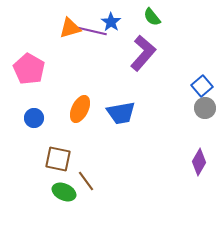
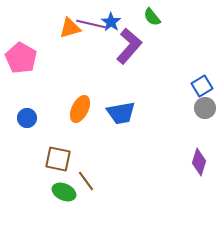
purple line: moved 1 px left, 7 px up
purple L-shape: moved 14 px left, 7 px up
pink pentagon: moved 8 px left, 11 px up
blue square: rotated 10 degrees clockwise
blue circle: moved 7 px left
purple diamond: rotated 12 degrees counterclockwise
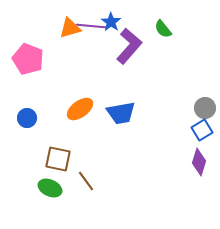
green semicircle: moved 11 px right, 12 px down
purple line: moved 2 px down; rotated 8 degrees counterclockwise
pink pentagon: moved 7 px right, 1 px down; rotated 8 degrees counterclockwise
blue square: moved 44 px down
orange ellipse: rotated 28 degrees clockwise
green ellipse: moved 14 px left, 4 px up
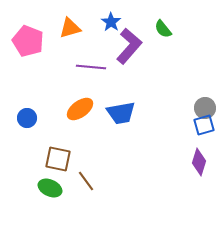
purple line: moved 41 px down
pink pentagon: moved 18 px up
blue square: moved 2 px right, 5 px up; rotated 15 degrees clockwise
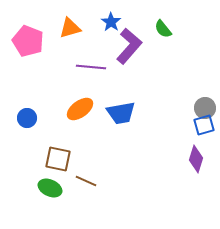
purple diamond: moved 3 px left, 3 px up
brown line: rotated 30 degrees counterclockwise
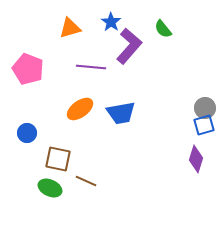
pink pentagon: moved 28 px down
blue circle: moved 15 px down
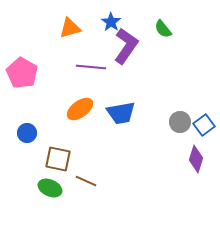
purple L-shape: moved 3 px left; rotated 6 degrees counterclockwise
pink pentagon: moved 6 px left, 4 px down; rotated 8 degrees clockwise
gray circle: moved 25 px left, 14 px down
blue square: rotated 20 degrees counterclockwise
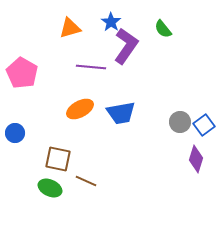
orange ellipse: rotated 8 degrees clockwise
blue circle: moved 12 px left
